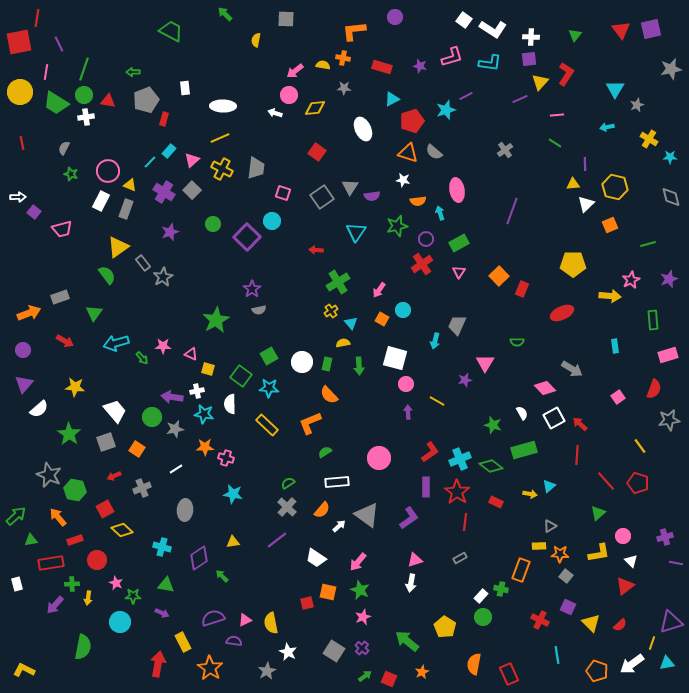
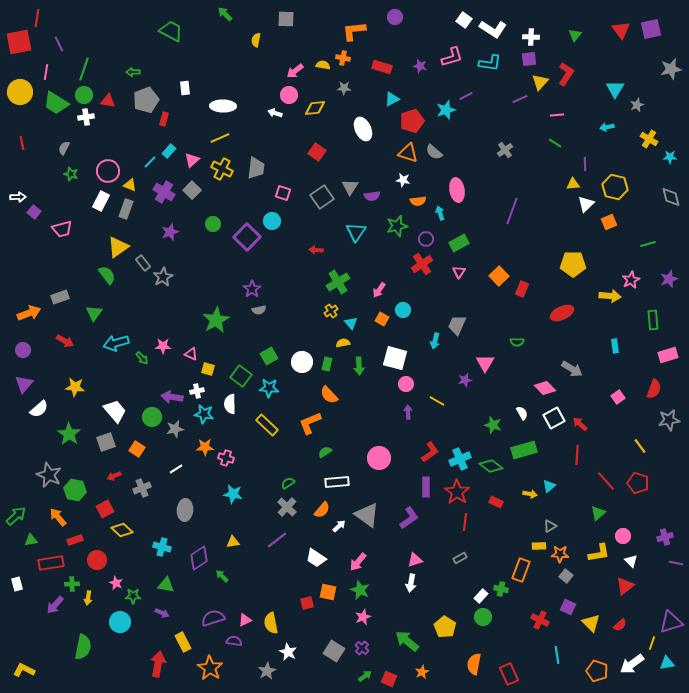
orange square at (610, 225): moved 1 px left, 3 px up
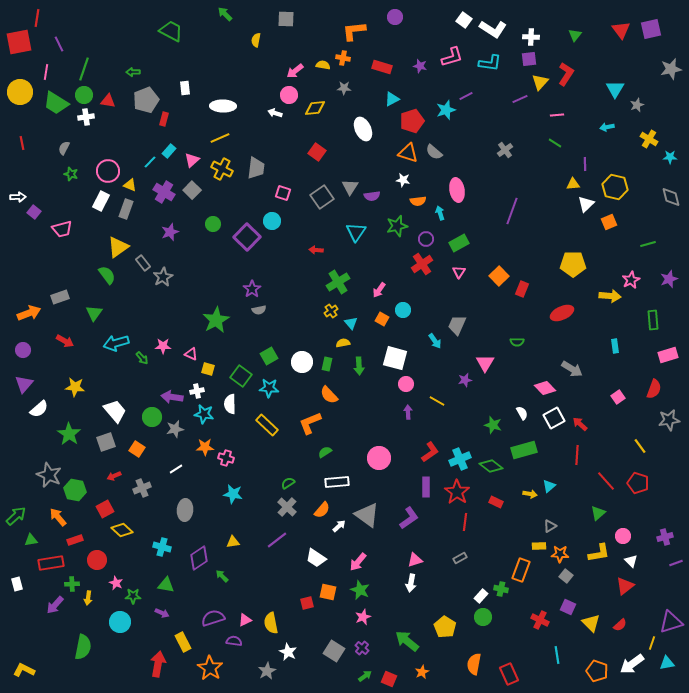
cyan arrow at (435, 341): rotated 49 degrees counterclockwise
purple line at (676, 563): rotated 32 degrees counterclockwise
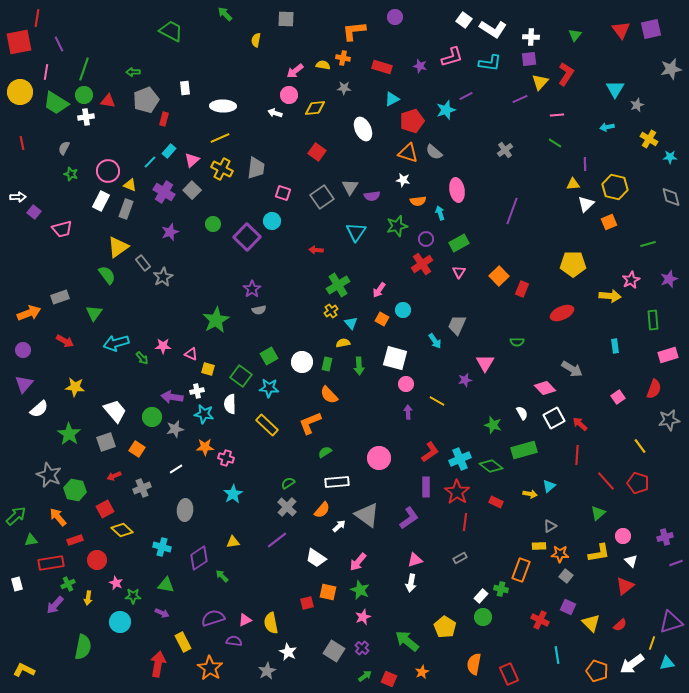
green cross at (338, 282): moved 3 px down
cyan star at (233, 494): rotated 30 degrees clockwise
green cross at (72, 584): moved 4 px left; rotated 24 degrees counterclockwise
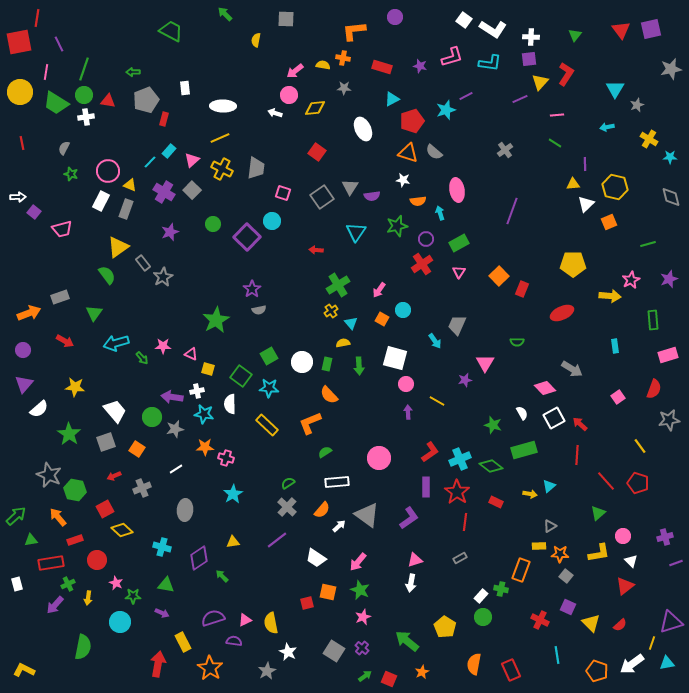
red rectangle at (509, 674): moved 2 px right, 4 px up
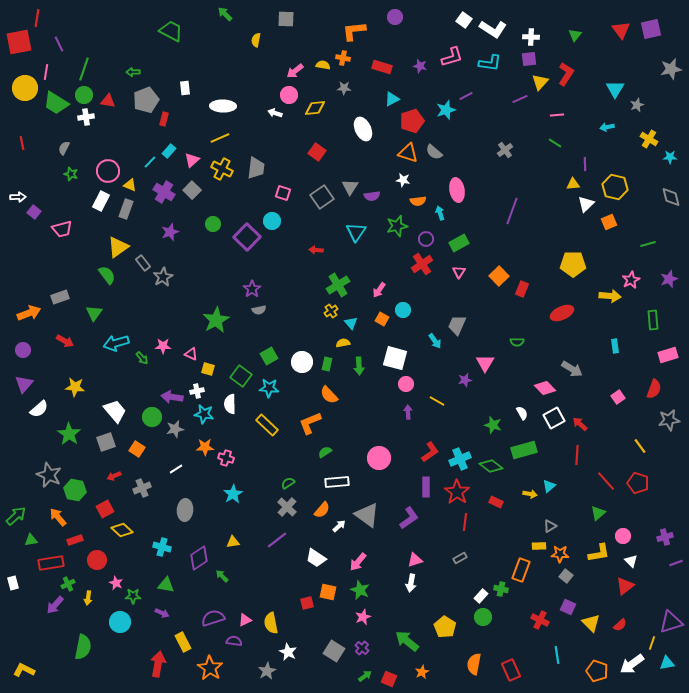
yellow circle at (20, 92): moved 5 px right, 4 px up
white rectangle at (17, 584): moved 4 px left, 1 px up
